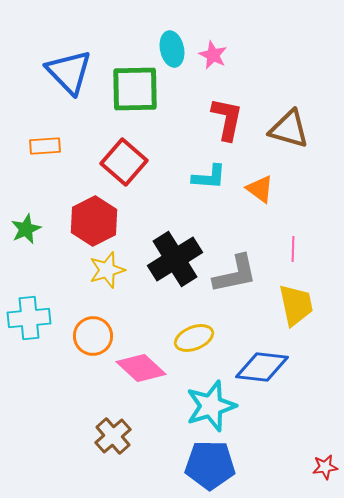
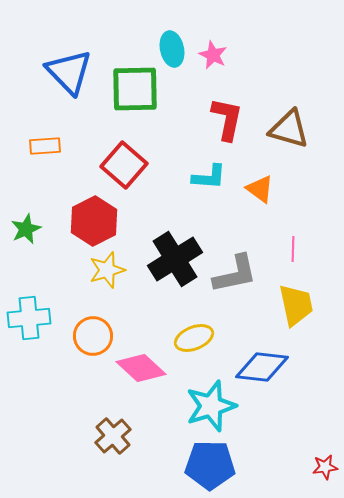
red square: moved 3 px down
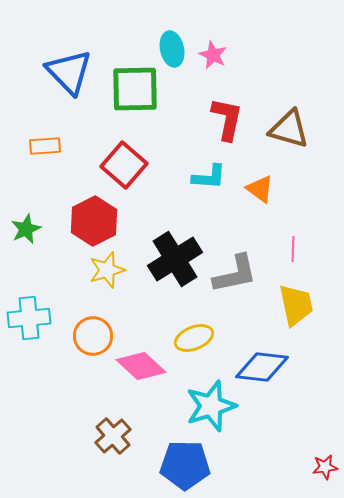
pink diamond: moved 2 px up
blue pentagon: moved 25 px left
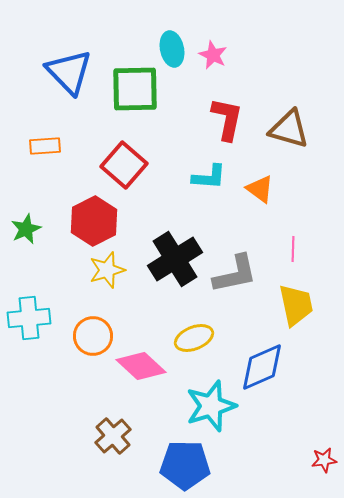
blue diamond: rotated 30 degrees counterclockwise
red star: moved 1 px left, 7 px up
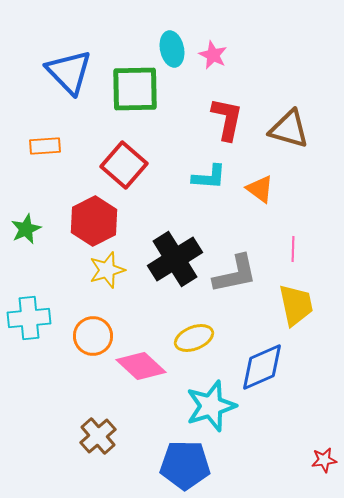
brown cross: moved 15 px left
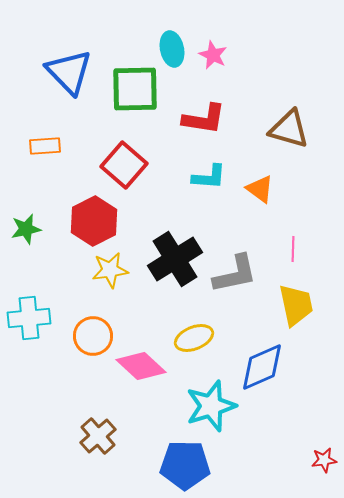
red L-shape: moved 23 px left; rotated 87 degrees clockwise
green star: rotated 12 degrees clockwise
yellow star: moved 3 px right; rotated 9 degrees clockwise
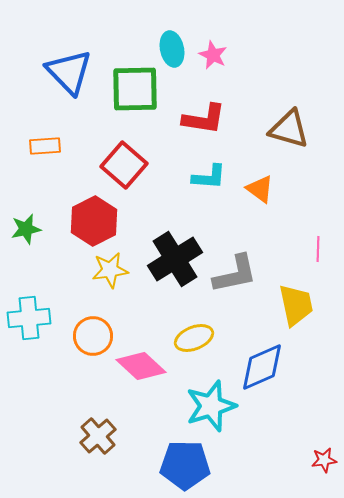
pink line: moved 25 px right
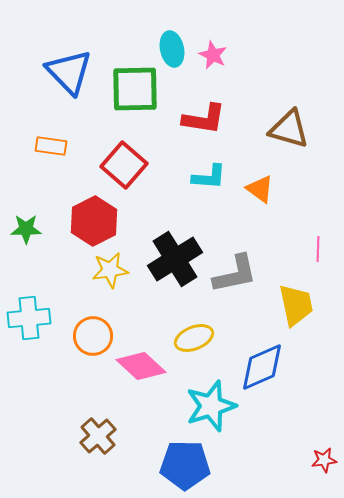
orange rectangle: moved 6 px right; rotated 12 degrees clockwise
green star: rotated 12 degrees clockwise
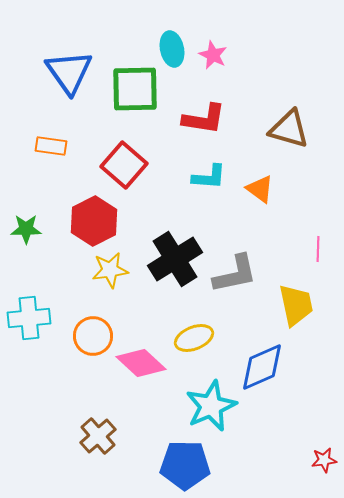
blue triangle: rotated 9 degrees clockwise
pink diamond: moved 3 px up
cyan star: rotated 6 degrees counterclockwise
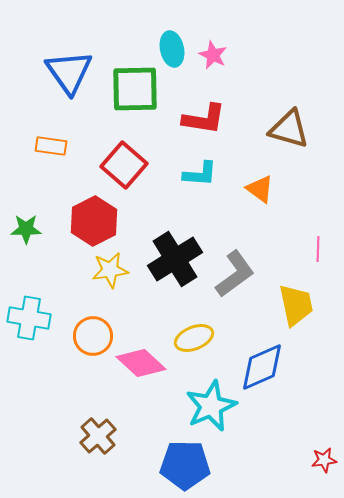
cyan L-shape: moved 9 px left, 3 px up
gray L-shape: rotated 24 degrees counterclockwise
cyan cross: rotated 15 degrees clockwise
